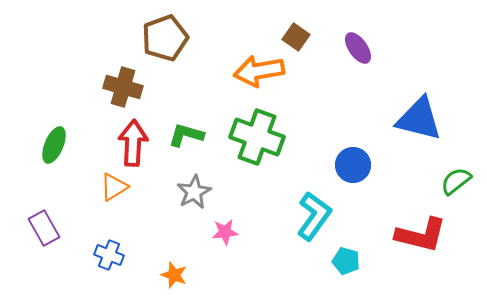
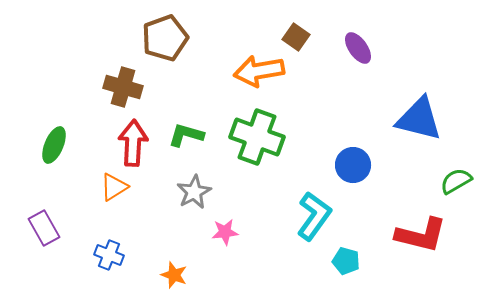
green semicircle: rotated 8 degrees clockwise
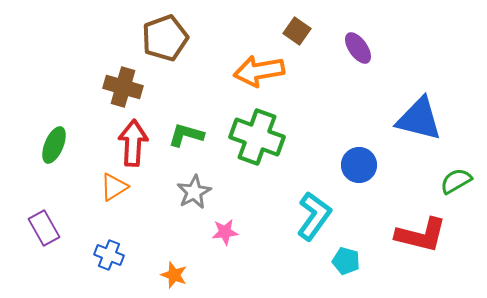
brown square: moved 1 px right, 6 px up
blue circle: moved 6 px right
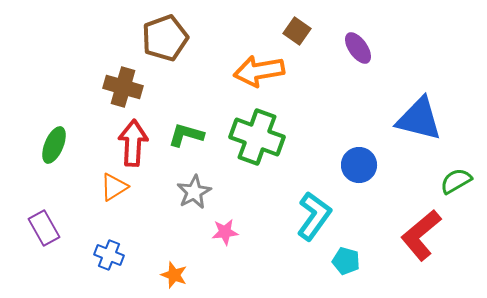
red L-shape: rotated 126 degrees clockwise
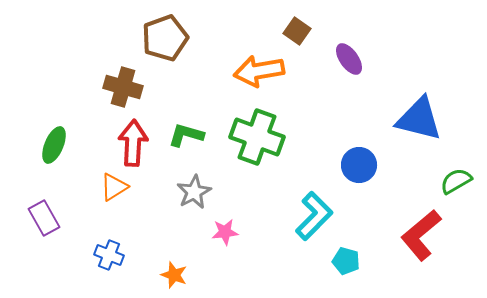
purple ellipse: moved 9 px left, 11 px down
cyan L-shape: rotated 9 degrees clockwise
purple rectangle: moved 10 px up
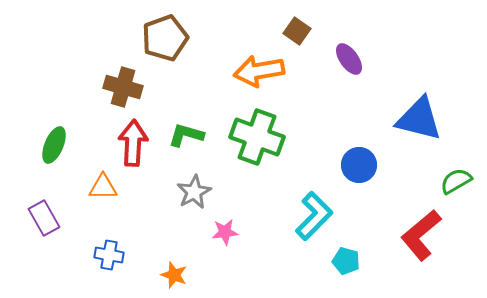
orange triangle: moved 11 px left; rotated 32 degrees clockwise
blue cross: rotated 12 degrees counterclockwise
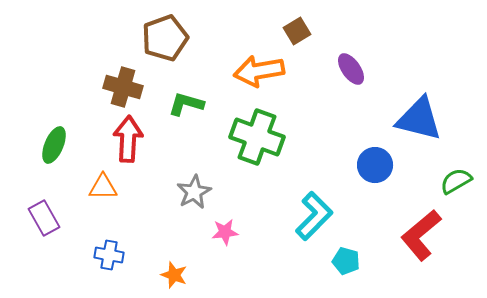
brown square: rotated 24 degrees clockwise
purple ellipse: moved 2 px right, 10 px down
green L-shape: moved 31 px up
red arrow: moved 5 px left, 4 px up
blue circle: moved 16 px right
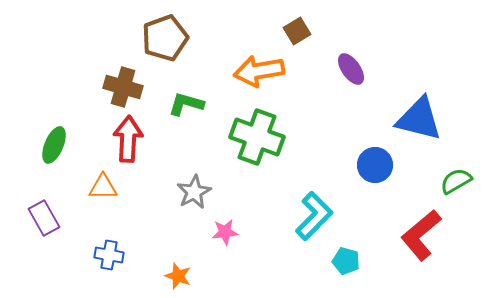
orange star: moved 4 px right, 1 px down
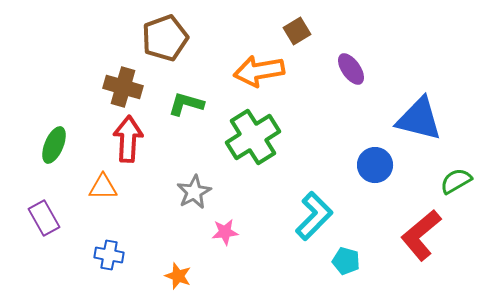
green cross: moved 4 px left; rotated 38 degrees clockwise
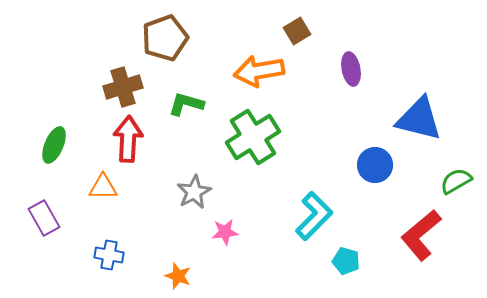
purple ellipse: rotated 24 degrees clockwise
brown cross: rotated 33 degrees counterclockwise
